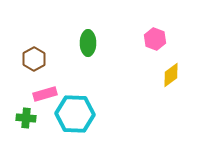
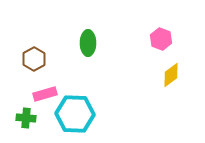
pink hexagon: moved 6 px right
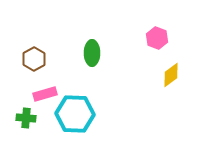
pink hexagon: moved 4 px left, 1 px up
green ellipse: moved 4 px right, 10 px down
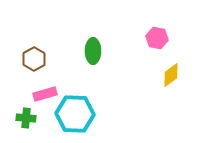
pink hexagon: rotated 10 degrees counterclockwise
green ellipse: moved 1 px right, 2 px up
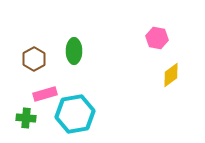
green ellipse: moved 19 px left
cyan hexagon: rotated 12 degrees counterclockwise
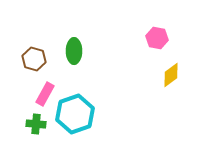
brown hexagon: rotated 15 degrees counterclockwise
pink rectangle: rotated 45 degrees counterclockwise
cyan hexagon: rotated 9 degrees counterclockwise
green cross: moved 10 px right, 6 px down
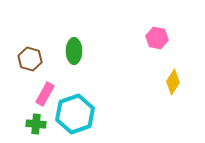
brown hexagon: moved 4 px left
yellow diamond: moved 2 px right, 7 px down; rotated 20 degrees counterclockwise
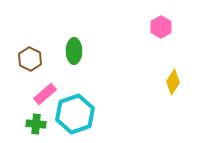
pink hexagon: moved 4 px right, 11 px up; rotated 20 degrees clockwise
brown hexagon: rotated 10 degrees clockwise
pink rectangle: rotated 20 degrees clockwise
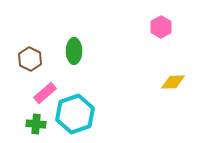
yellow diamond: rotated 55 degrees clockwise
pink rectangle: moved 1 px up
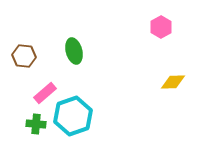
green ellipse: rotated 15 degrees counterclockwise
brown hexagon: moved 6 px left, 3 px up; rotated 20 degrees counterclockwise
cyan hexagon: moved 2 px left, 2 px down
